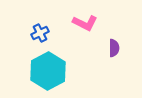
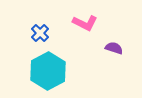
blue cross: rotated 18 degrees counterclockwise
purple semicircle: rotated 72 degrees counterclockwise
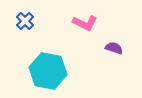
blue cross: moved 15 px left, 12 px up
cyan hexagon: rotated 21 degrees counterclockwise
